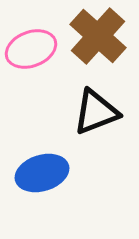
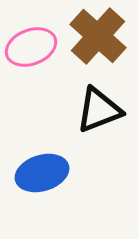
pink ellipse: moved 2 px up
black triangle: moved 3 px right, 2 px up
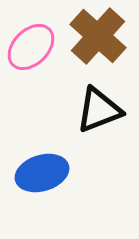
pink ellipse: rotated 24 degrees counterclockwise
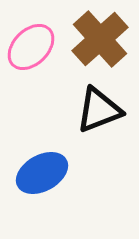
brown cross: moved 2 px right, 3 px down; rotated 6 degrees clockwise
blue ellipse: rotated 12 degrees counterclockwise
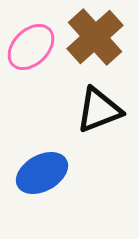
brown cross: moved 5 px left, 2 px up
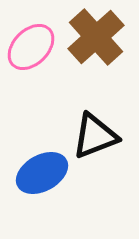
brown cross: moved 1 px right
black triangle: moved 4 px left, 26 px down
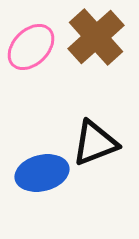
black triangle: moved 7 px down
blue ellipse: rotated 15 degrees clockwise
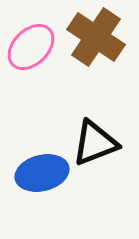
brown cross: rotated 14 degrees counterclockwise
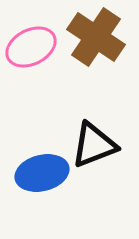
pink ellipse: rotated 18 degrees clockwise
black triangle: moved 1 px left, 2 px down
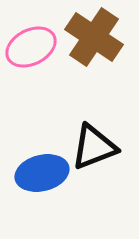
brown cross: moved 2 px left
black triangle: moved 2 px down
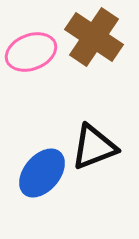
pink ellipse: moved 5 px down; rotated 6 degrees clockwise
blue ellipse: rotated 36 degrees counterclockwise
